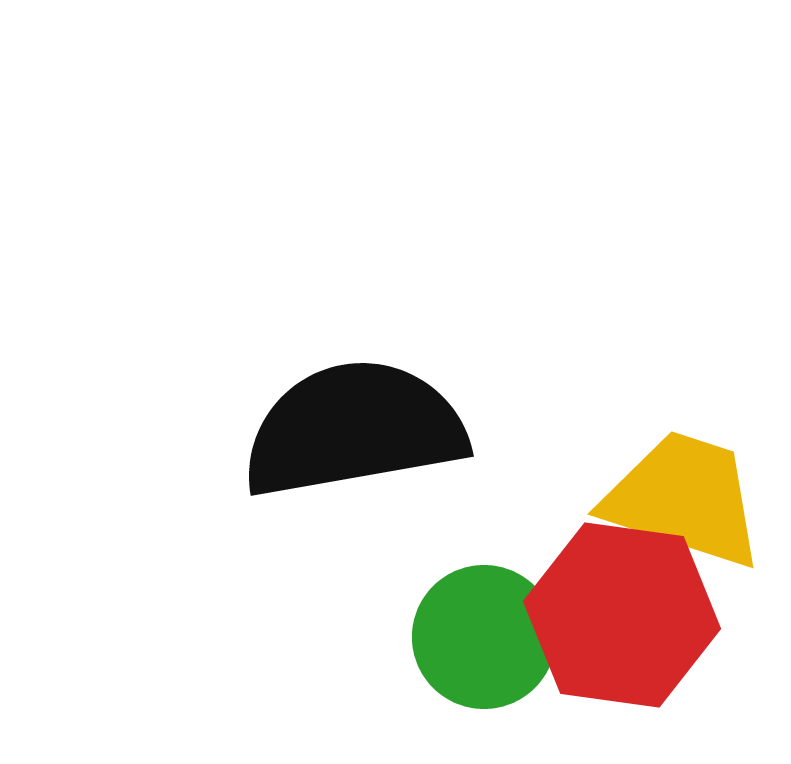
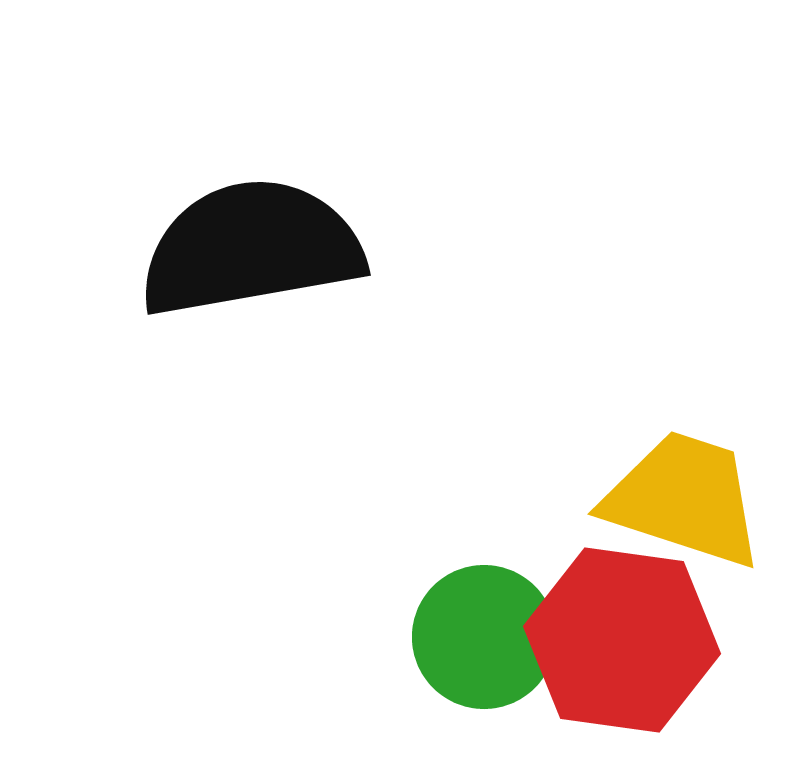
black semicircle: moved 103 px left, 181 px up
red hexagon: moved 25 px down
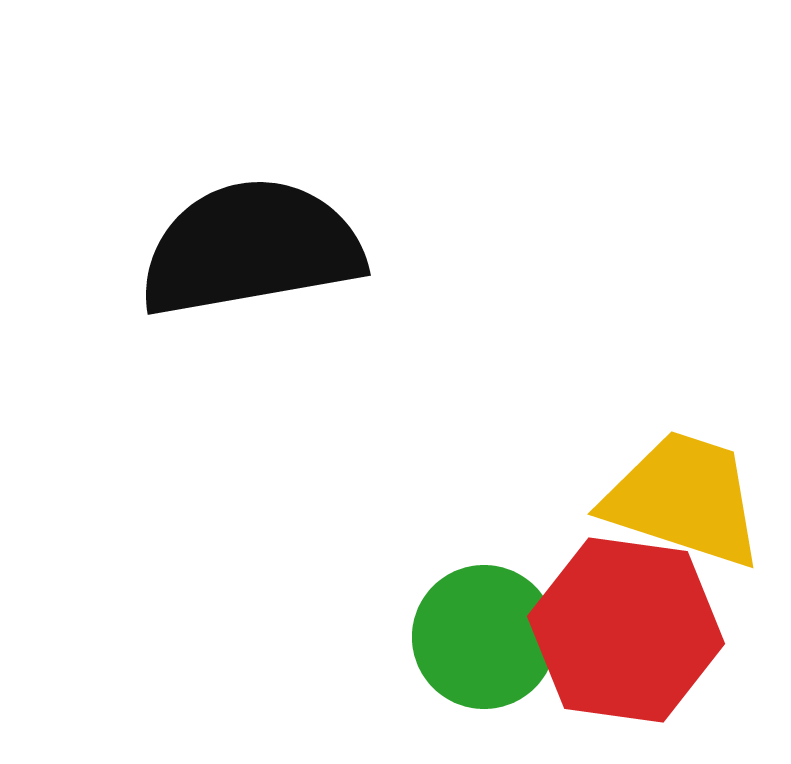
red hexagon: moved 4 px right, 10 px up
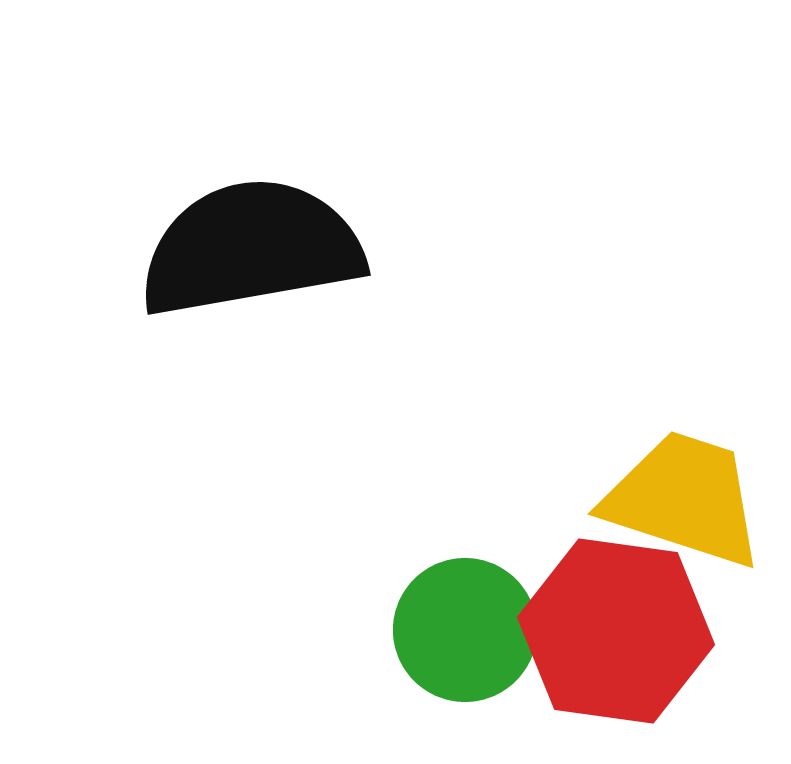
red hexagon: moved 10 px left, 1 px down
green circle: moved 19 px left, 7 px up
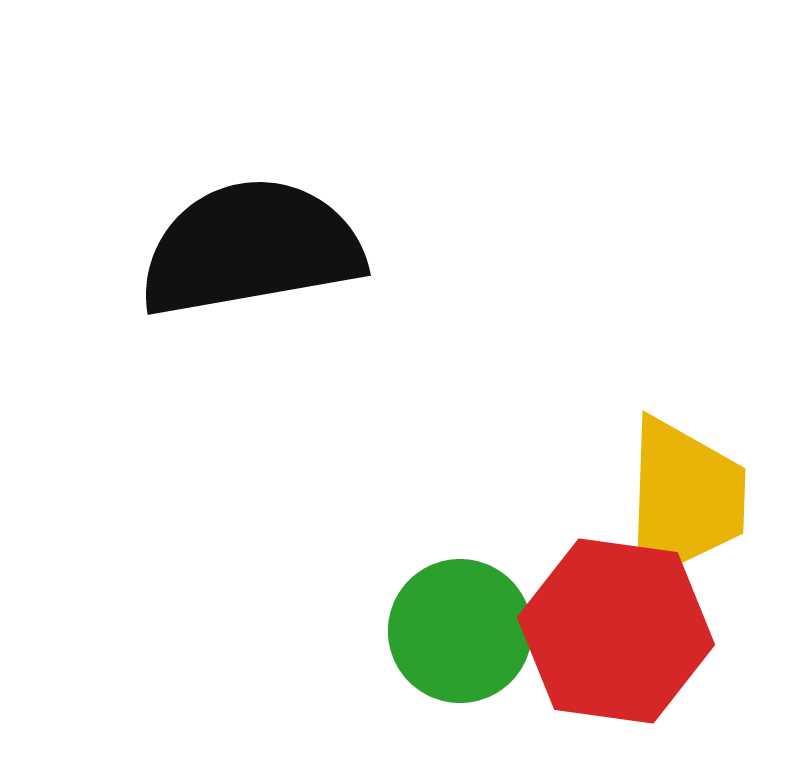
yellow trapezoid: rotated 74 degrees clockwise
green circle: moved 5 px left, 1 px down
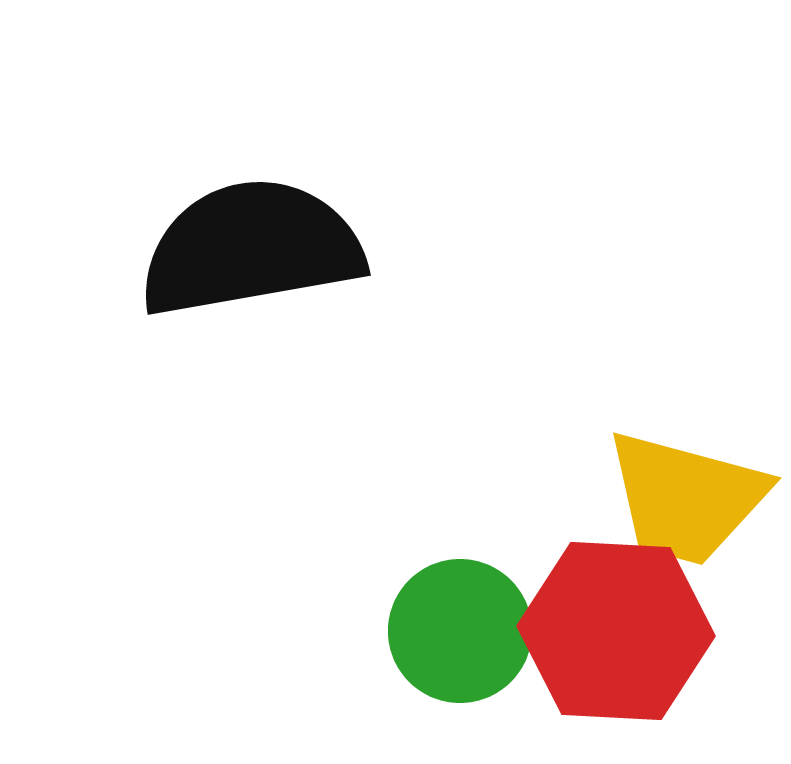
yellow trapezoid: moved 2 px right, 1 px up; rotated 103 degrees clockwise
red hexagon: rotated 5 degrees counterclockwise
